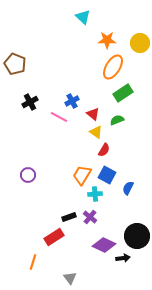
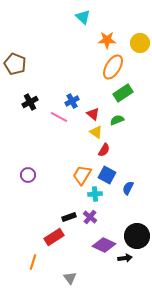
black arrow: moved 2 px right
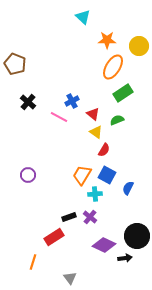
yellow circle: moved 1 px left, 3 px down
black cross: moved 2 px left; rotated 21 degrees counterclockwise
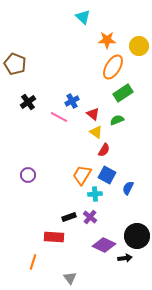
black cross: rotated 14 degrees clockwise
red rectangle: rotated 36 degrees clockwise
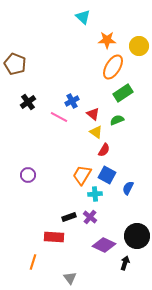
black arrow: moved 5 px down; rotated 64 degrees counterclockwise
